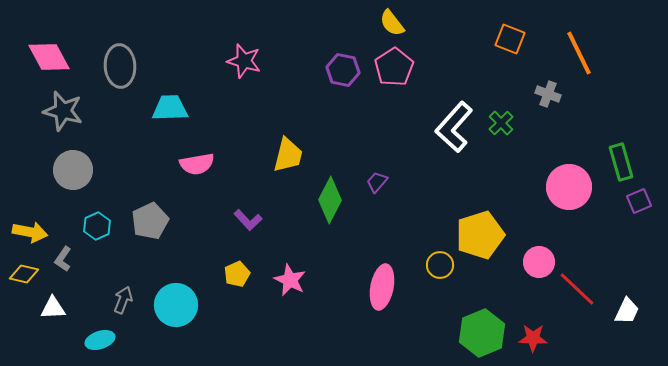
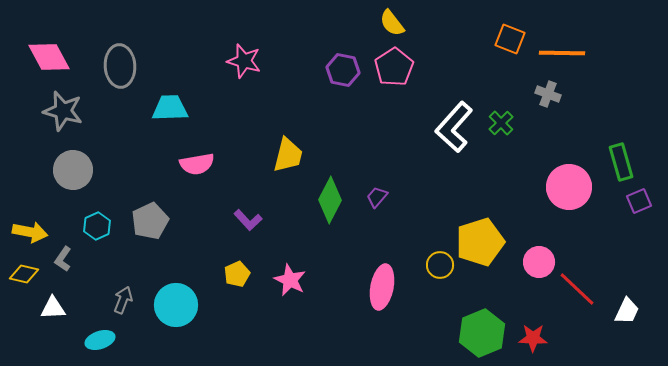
orange line at (579, 53): moved 17 px left; rotated 63 degrees counterclockwise
purple trapezoid at (377, 182): moved 15 px down
yellow pentagon at (480, 235): moved 7 px down
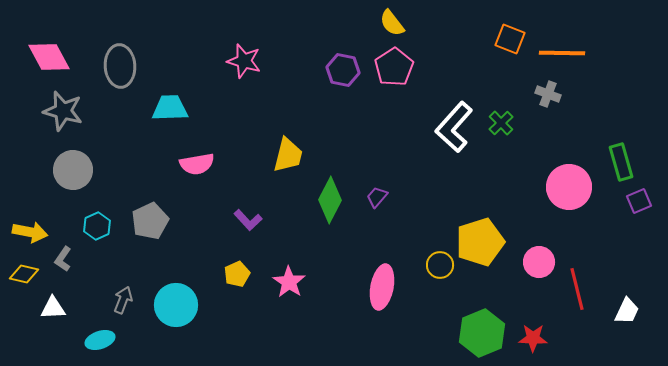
pink star at (290, 280): moved 1 px left, 2 px down; rotated 8 degrees clockwise
red line at (577, 289): rotated 33 degrees clockwise
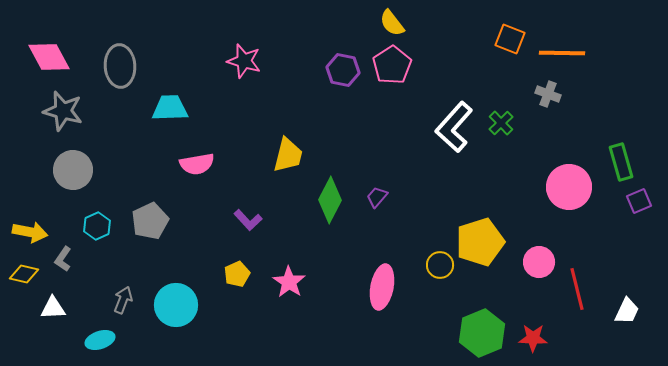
pink pentagon at (394, 67): moved 2 px left, 2 px up
